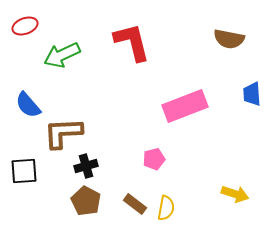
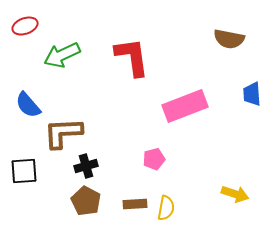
red L-shape: moved 15 px down; rotated 6 degrees clockwise
brown rectangle: rotated 40 degrees counterclockwise
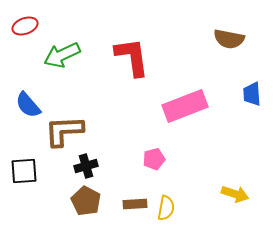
brown L-shape: moved 1 px right, 2 px up
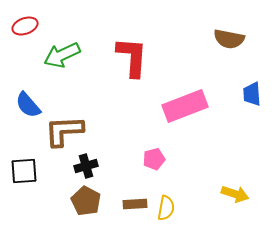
red L-shape: rotated 12 degrees clockwise
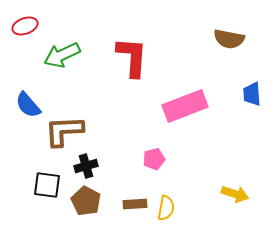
black square: moved 23 px right, 14 px down; rotated 12 degrees clockwise
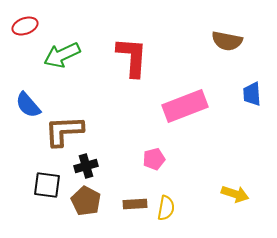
brown semicircle: moved 2 px left, 2 px down
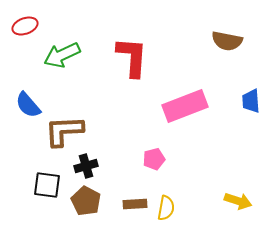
blue trapezoid: moved 1 px left, 7 px down
yellow arrow: moved 3 px right, 7 px down
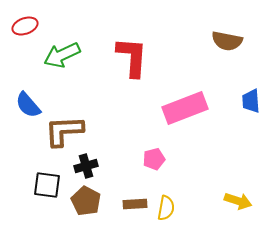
pink rectangle: moved 2 px down
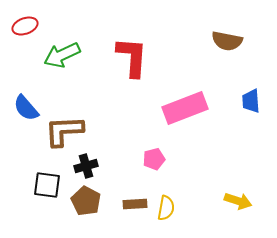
blue semicircle: moved 2 px left, 3 px down
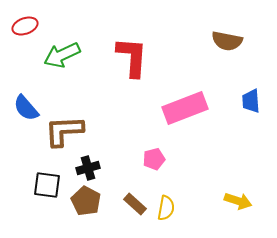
black cross: moved 2 px right, 2 px down
brown rectangle: rotated 45 degrees clockwise
